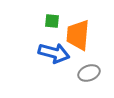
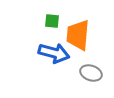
gray ellipse: moved 2 px right; rotated 40 degrees clockwise
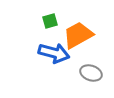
green square: moved 2 px left; rotated 21 degrees counterclockwise
orange trapezoid: rotated 56 degrees clockwise
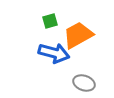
gray ellipse: moved 7 px left, 10 px down
